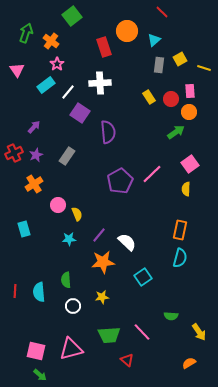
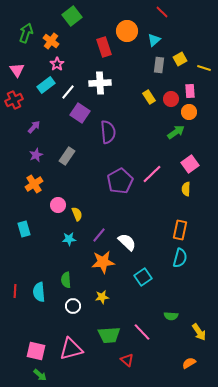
red cross at (14, 153): moved 53 px up
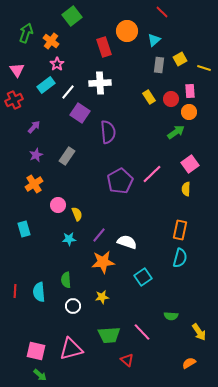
white semicircle at (127, 242): rotated 24 degrees counterclockwise
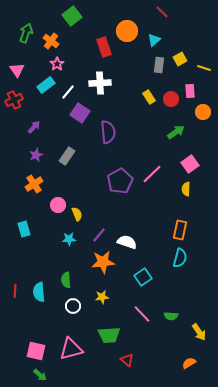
orange circle at (189, 112): moved 14 px right
pink line at (142, 332): moved 18 px up
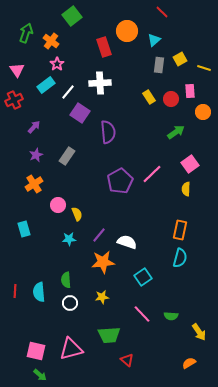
white circle at (73, 306): moved 3 px left, 3 px up
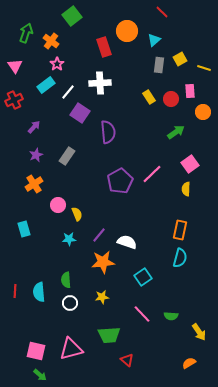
pink triangle at (17, 70): moved 2 px left, 4 px up
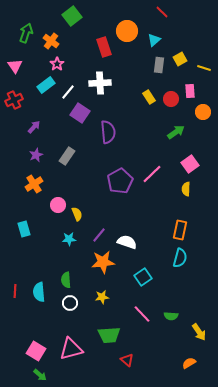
pink square at (36, 351): rotated 18 degrees clockwise
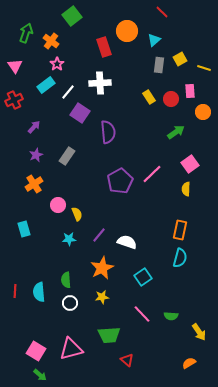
orange star at (103, 262): moved 1 px left, 6 px down; rotated 20 degrees counterclockwise
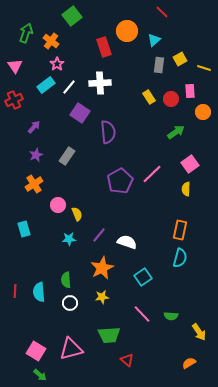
white line at (68, 92): moved 1 px right, 5 px up
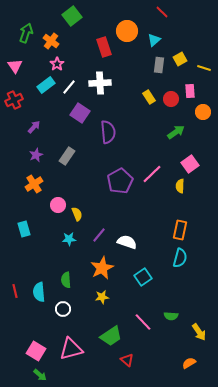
yellow semicircle at (186, 189): moved 6 px left, 3 px up
red line at (15, 291): rotated 16 degrees counterclockwise
white circle at (70, 303): moved 7 px left, 6 px down
pink line at (142, 314): moved 1 px right, 8 px down
green trapezoid at (109, 335): moved 2 px right, 1 px down; rotated 30 degrees counterclockwise
